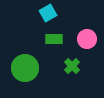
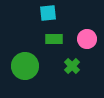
cyan square: rotated 24 degrees clockwise
green circle: moved 2 px up
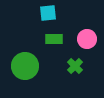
green cross: moved 3 px right
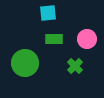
green circle: moved 3 px up
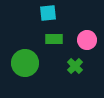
pink circle: moved 1 px down
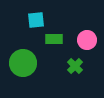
cyan square: moved 12 px left, 7 px down
green circle: moved 2 px left
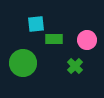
cyan square: moved 4 px down
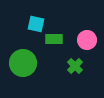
cyan square: rotated 18 degrees clockwise
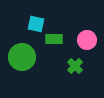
green circle: moved 1 px left, 6 px up
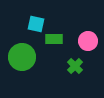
pink circle: moved 1 px right, 1 px down
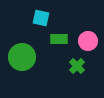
cyan square: moved 5 px right, 6 px up
green rectangle: moved 5 px right
green cross: moved 2 px right
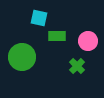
cyan square: moved 2 px left
green rectangle: moved 2 px left, 3 px up
